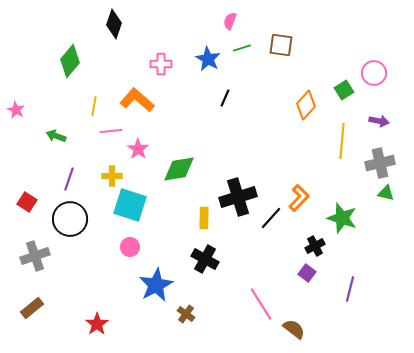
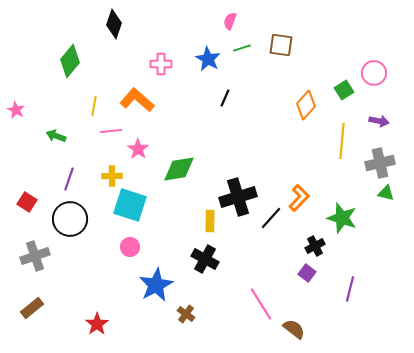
yellow rectangle at (204, 218): moved 6 px right, 3 px down
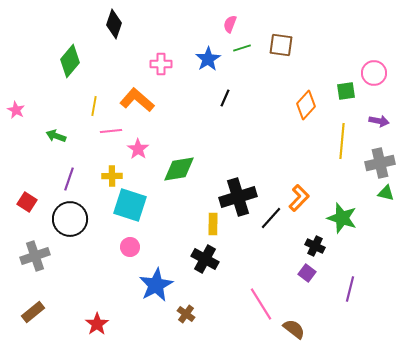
pink semicircle at (230, 21): moved 3 px down
blue star at (208, 59): rotated 10 degrees clockwise
green square at (344, 90): moved 2 px right, 1 px down; rotated 24 degrees clockwise
yellow rectangle at (210, 221): moved 3 px right, 3 px down
black cross at (315, 246): rotated 36 degrees counterclockwise
brown rectangle at (32, 308): moved 1 px right, 4 px down
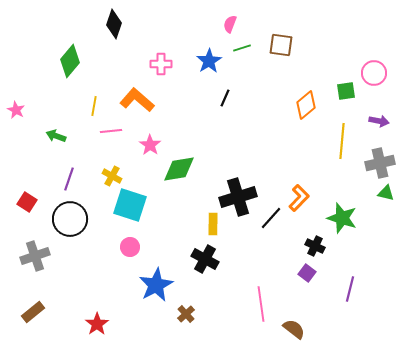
blue star at (208, 59): moved 1 px right, 2 px down
orange diamond at (306, 105): rotated 8 degrees clockwise
pink star at (138, 149): moved 12 px right, 4 px up
yellow cross at (112, 176): rotated 30 degrees clockwise
pink line at (261, 304): rotated 24 degrees clockwise
brown cross at (186, 314): rotated 12 degrees clockwise
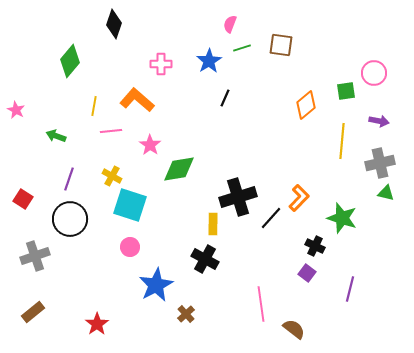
red square at (27, 202): moved 4 px left, 3 px up
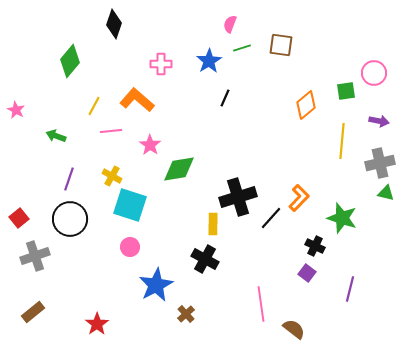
yellow line at (94, 106): rotated 18 degrees clockwise
red square at (23, 199): moved 4 px left, 19 px down; rotated 18 degrees clockwise
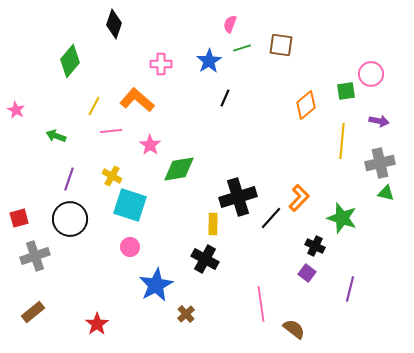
pink circle at (374, 73): moved 3 px left, 1 px down
red square at (19, 218): rotated 24 degrees clockwise
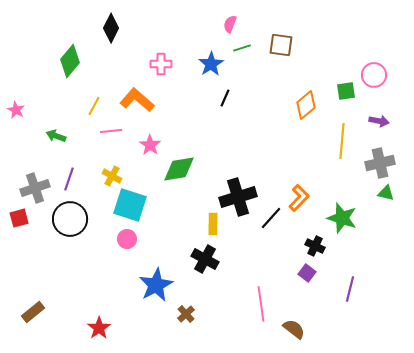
black diamond at (114, 24): moved 3 px left, 4 px down; rotated 8 degrees clockwise
blue star at (209, 61): moved 2 px right, 3 px down
pink circle at (371, 74): moved 3 px right, 1 px down
pink circle at (130, 247): moved 3 px left, 8 px up
gray cross at (35, 256): moved 68 px up
red star at (97, 324): moved 2 px right, 4 px down
